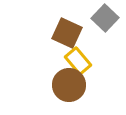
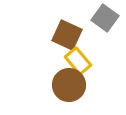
gray square: rotated 8 degrees counterclockwise
brown square: moved 2 px down
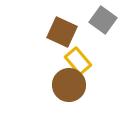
gray square: moved 2 px left, 2 px down
brown square: moved 5 px left, 3 px up
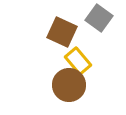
gray square: moved 4 px left, 2 px up
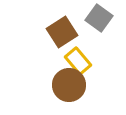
brown square: rotated 32 degrees clockwise
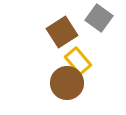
brown circle: moved 2 px left, 2 px up
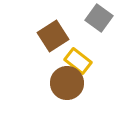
brown square: moved 9 px left, 4 px down
yellow rectangle: rotated 12 degrees counterclockwise
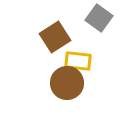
brown square: moved 2 px right, 1 px down
yellow rectangle: rotated 32 degrees counterclockwise
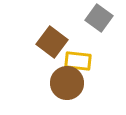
brown square: moved 3 px left, 5 px down; rotated 20 degrees counterclockwise
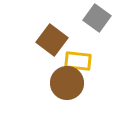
gray square: moved 2 px left
brown square: moved 2 px up
